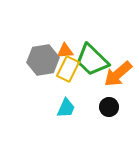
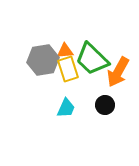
green trapezoid: moved 1 px up
yellow rectangle: rotated 45 degrees counterclockwise
orange arrow: moved 2 px up; rotated 20 degrees counterclockwise
black circle: moved 4 px left, 2 px up
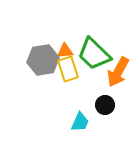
green trapezoid: moved 2 px right, 5 px up
cyan trapezoid: moved 14 px right, 14 px down
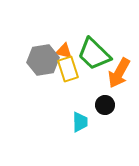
orange triangle: moved 1 px left; rotated 18 degrees clockwise
orange arrow: moved 1 px right, 1 px down
cyan trapezoid: rotated 25 degrees counterclockwise
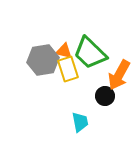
green trapezoid: moved 4 px left, 1 px up
orange arrow: moved 2 px down
black circle: moved 9 px up
cyan trapezoid: rotated 10 degrees counterclockwise
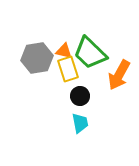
gray hexagon: moved 6 px left, 2 px up
black circle: moved 25 px left
cyan trapezoid: moved 1 px down
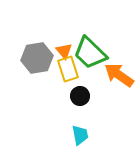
orange triangle: rotated 36 degrees clockwise
orange arrow: rotated 96 degrees clockwise
cyan trapezoid: moved 12 px down
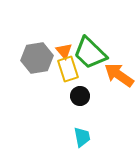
cyan trapezoid: moved 2 px right, 2 px down
